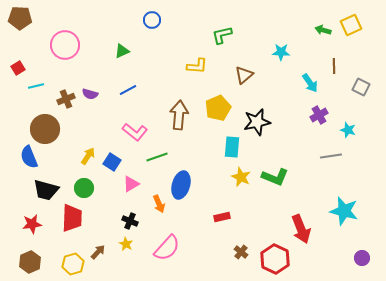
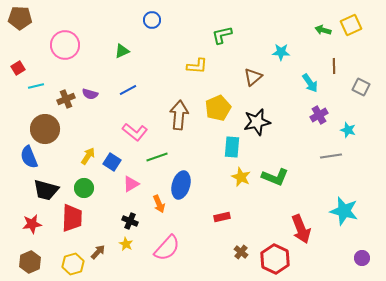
brown triangle at (244, 75): moved 9 px right, 2 px down
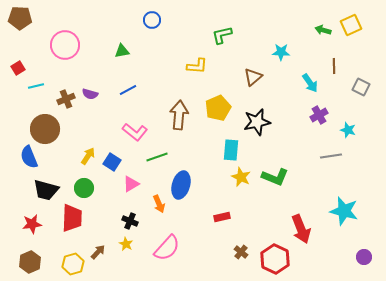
green triangle at (122, 51): rotated 14 degrees clockwise
cyan rectangle at (232, 147): moved 1 px left, 3 px down
purple circle at (362, 258): moved 2 px right, 1 px up
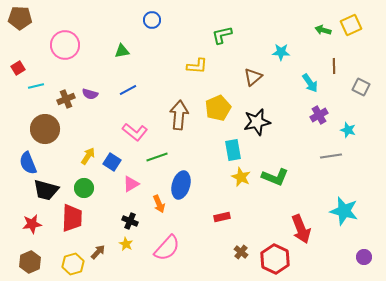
cyan rectangle at (231, 150): moved 2 px right; rotated 15 degrees counterclockwise
blue semicircle at (29, 157): moved 1 px left, 6 px down
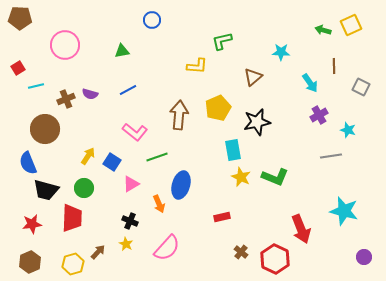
green L-shape at (222, 35): moved 6 px down
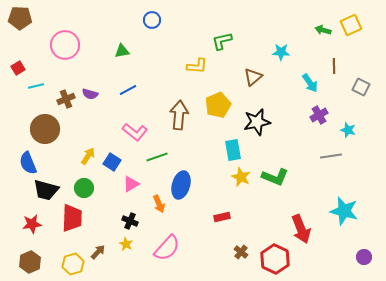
yellow pentagon at (218, 108): moved 3 px up
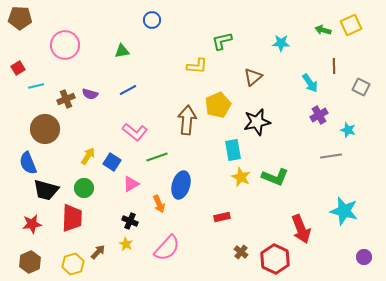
cyan star at (281, 52): moved 9 px up
brown arrow at (179, 115): moved 8 px right, 5 px down
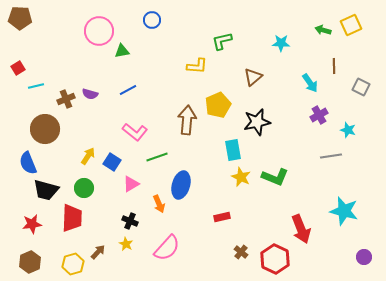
pink circle at (65, 45): moved 34 px right, 14 px up
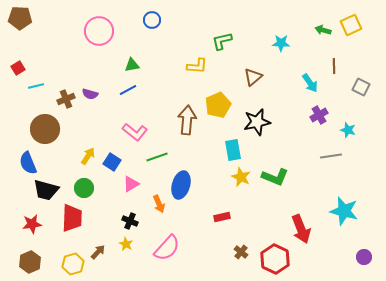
green triangle at (122, 51): moved 10 px right, 14 px down
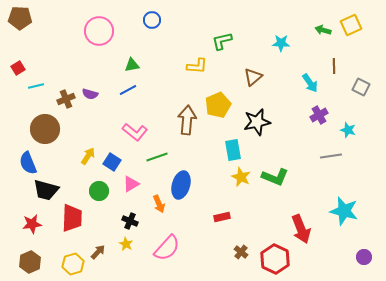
green circle at (84, 188): moved 15 px right, 3 px down
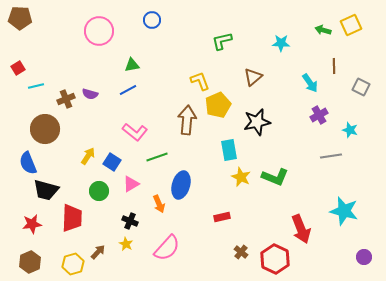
yellow L-shape at (197, 66): moved 3 px right, 15 px down; rotated 115 degrees counterclockwise
cyan star at (348, 130): moved 2 px right
cyan rectangle at (233, 150): moved 4 px left
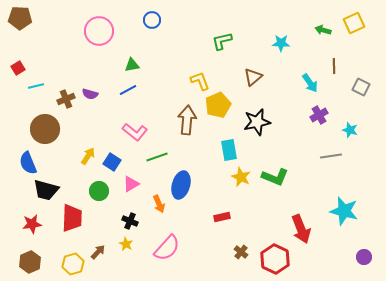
yellow square at (351, 25): moved 3 px right, 2 px up
